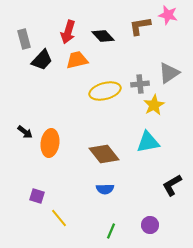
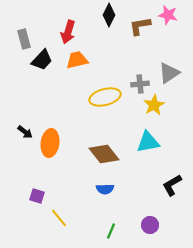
black diamond: moved 6 px right, 21 px up; rotated 70 degrees clockwise
yellow ellipse: moved 6 px down
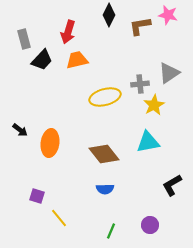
black arrow: moved 5 px left, 2 px up
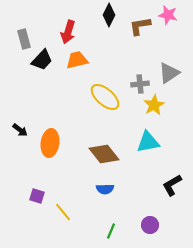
yellow ellipse: rotated 56 degrees clockwise
yellow line: moved 4 px right, 6 px up
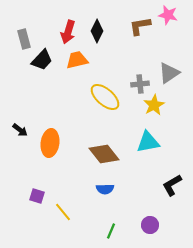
black diamond: moved 12 px left, 16 px down
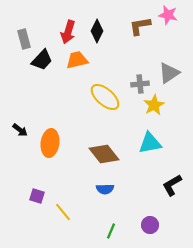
cyan triangle: moved 2 px right, 1 px down
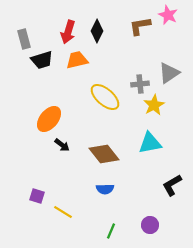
pink star: rotated 12 degrees clockwise
black trapezoid: rotated 30 degrees clockwise
black arrow: moved 42 px right, 15 px down
orange ellipse: moved 1 px left, 24 px up; rotated 32 degrees clockwise
yellow line: rotated 18 degrees counterclockwise
